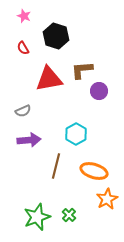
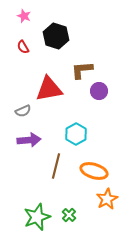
red semicircle: moved 1 px up
red triangle: moved 10 px down
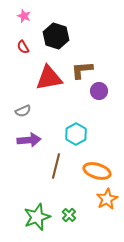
red triangle: moved 11 px up
orange ellipse: moved 3 px right
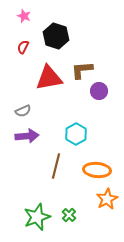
red semicircle: rotated 56 degrees clockwise
purple arrow: moved 2 px left, 4 px up
orange ellipse: moved 1 px up; rotated 12 degrees counterclockwise
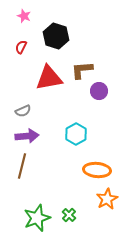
red semicircle: moved 2 px left
brown line: moved 34 px left
green star: moved 1 px down
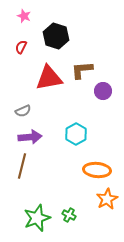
purple circle: moved 4 px right
purple arrow: moved 3 px right, 1 px down
green cross: rotated 16 degrees counterclockwise
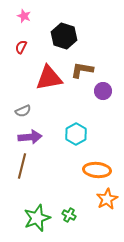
black hexagon: moved 8 px right
brown L-shape: rotated 15 degrees clockwise
